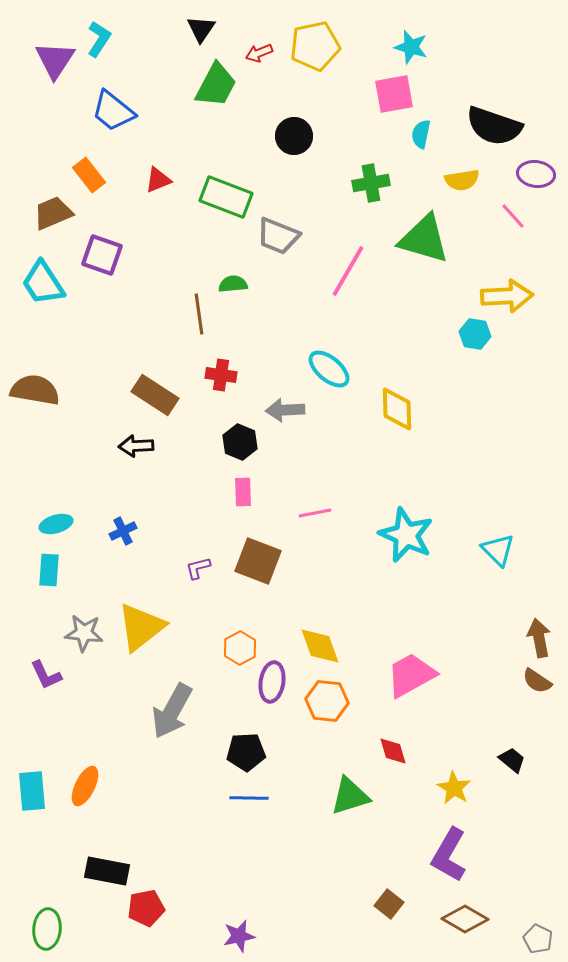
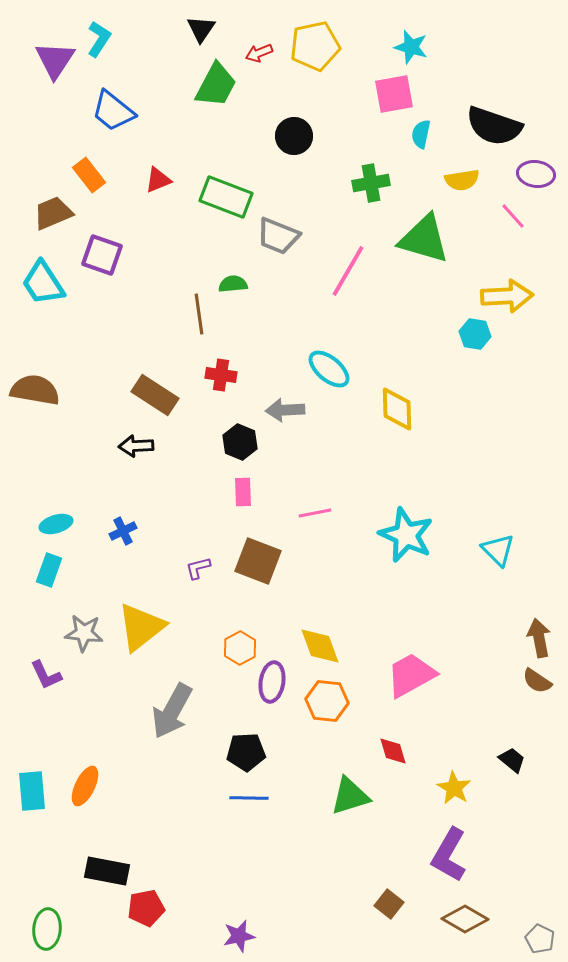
cyan rectangle at (49, 570): rotated 16 degrees clockwise
gray pentagon at (538, 939): moved 2 px right
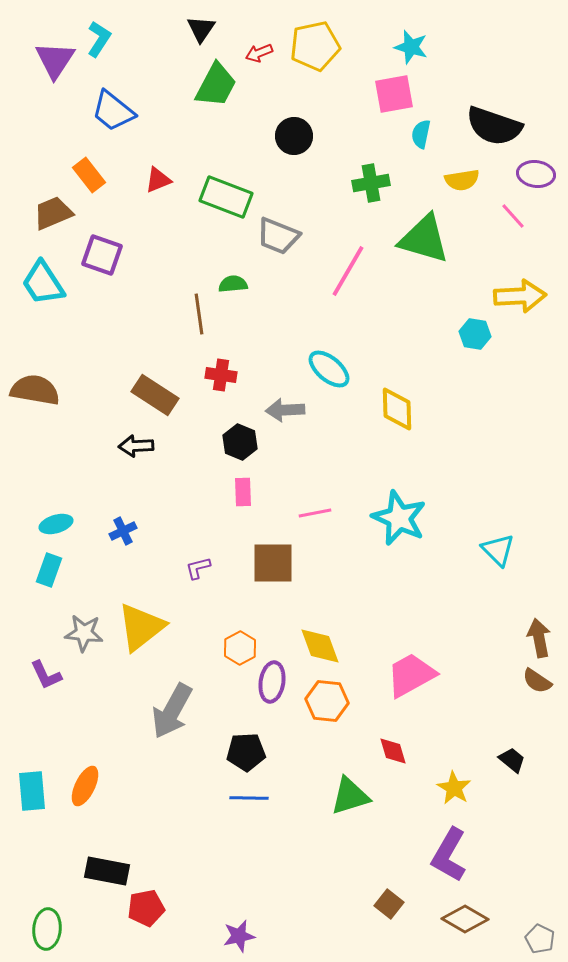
yellow arrow at (507, 296): moved 13 px right
cyan star at (406, 535): moved 7 px left, 17 px up
brown square at (258, 561): moved 15 px right, 2 px down; rotated 21 degrees counterclockwise
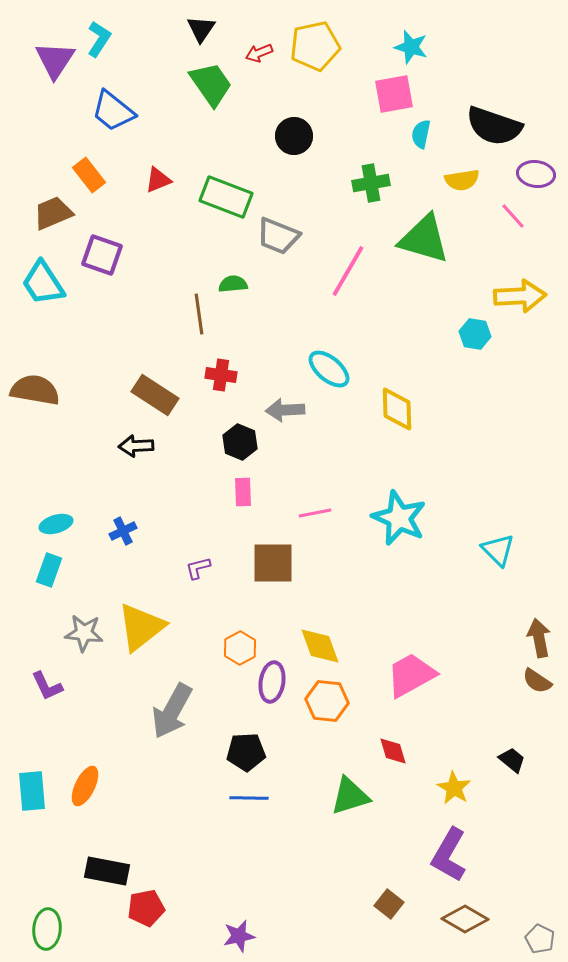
green trapezoid at (216, 85): moved 5 px left, 1 px up; rotated 63 degrees counterclockwise
purple L-shape at (46, 675): moved 1 px right, 11 px down
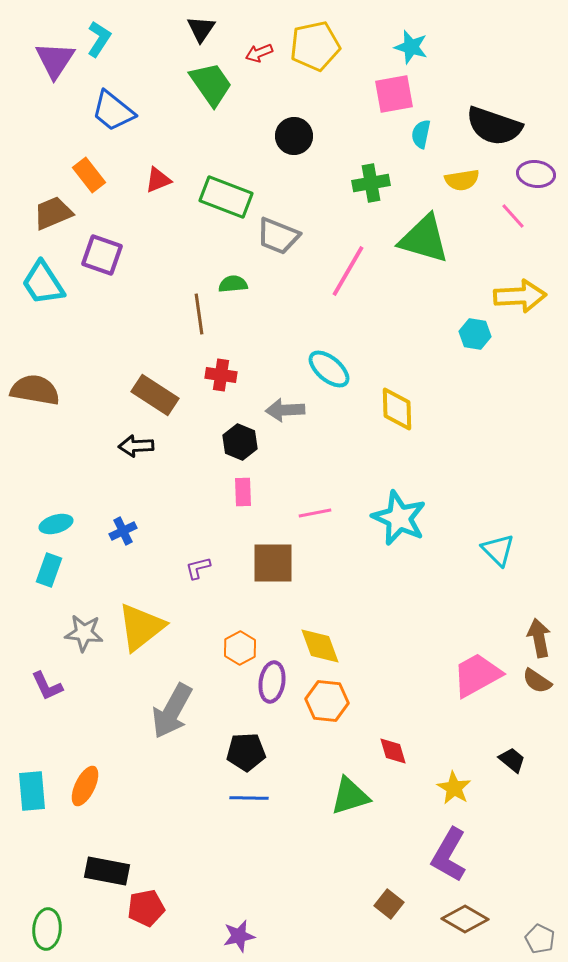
pink trapezoid at (411, 675): moved 66 px right
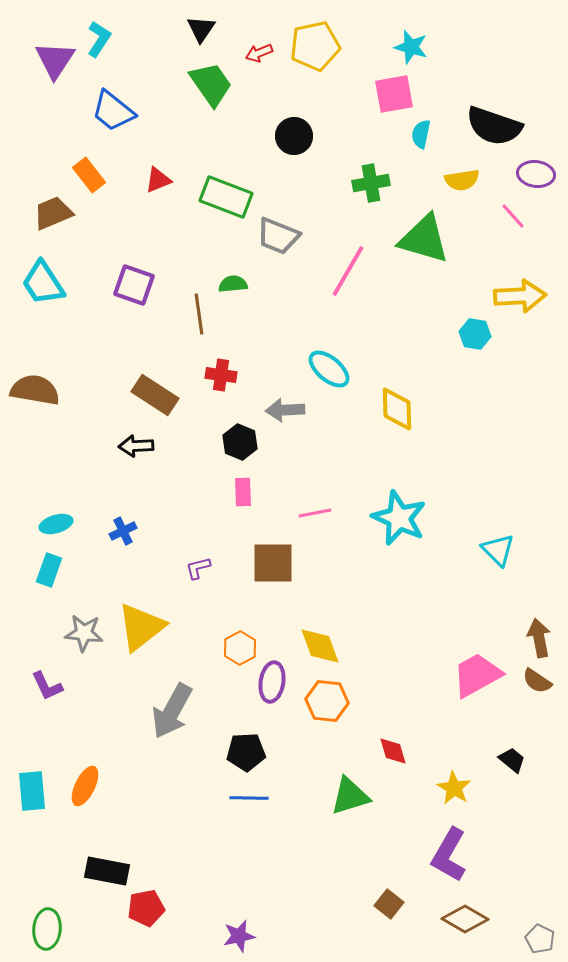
purple square at (102, 255): moved 32 px right, 30 px down
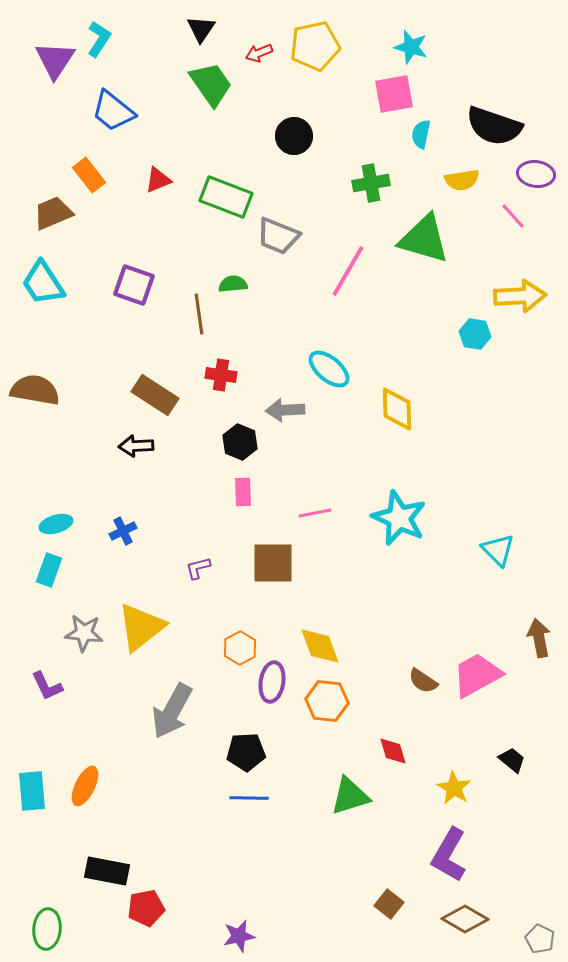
brown semicircle at (537, 681): moved 114 px left
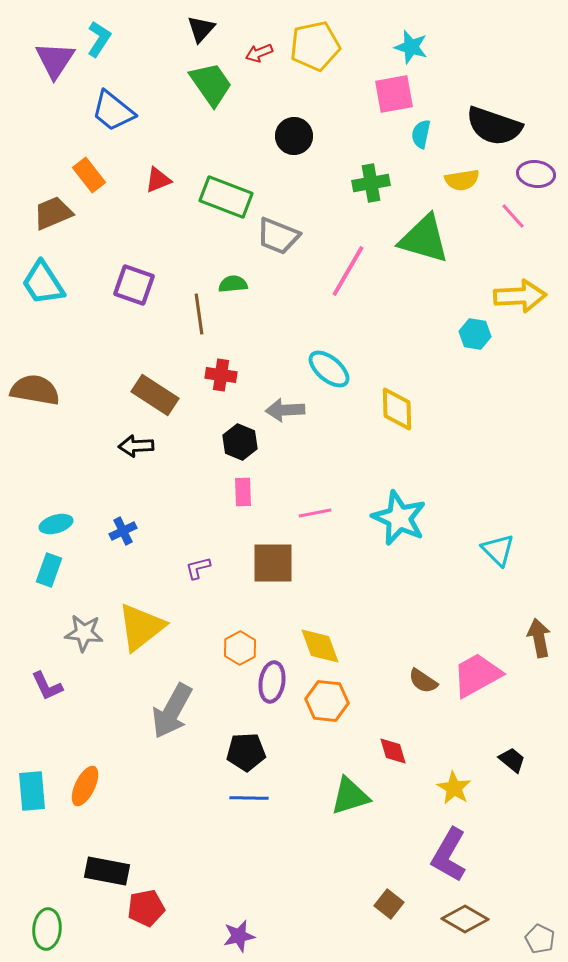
black triangle at (201, 29): rotated 8 degrees clockwise
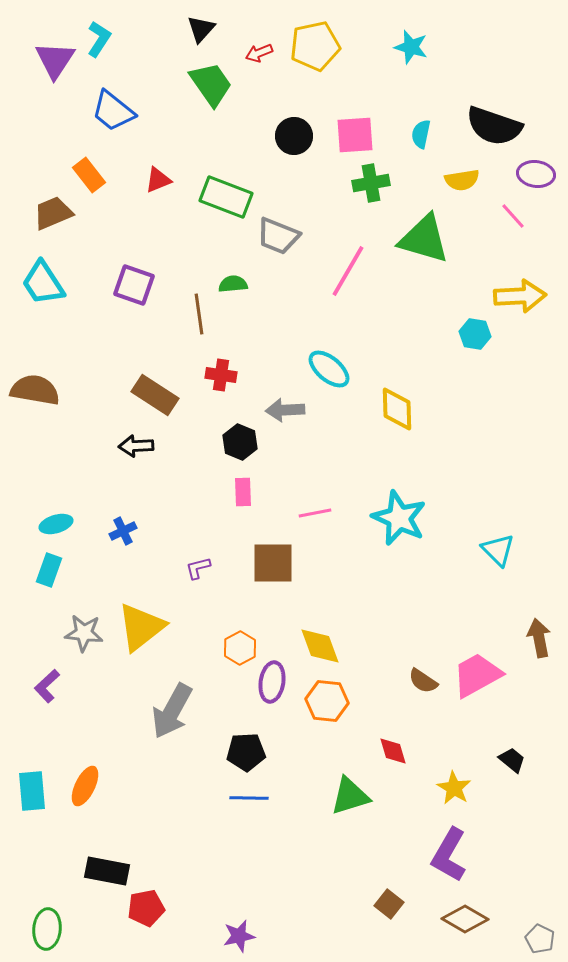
pink square at (394, 94): moved 39 px left, 41 px down; rotated 6 degrees clockwise
purple L-shape at (47, 686): rotated 72 degrees clockwise
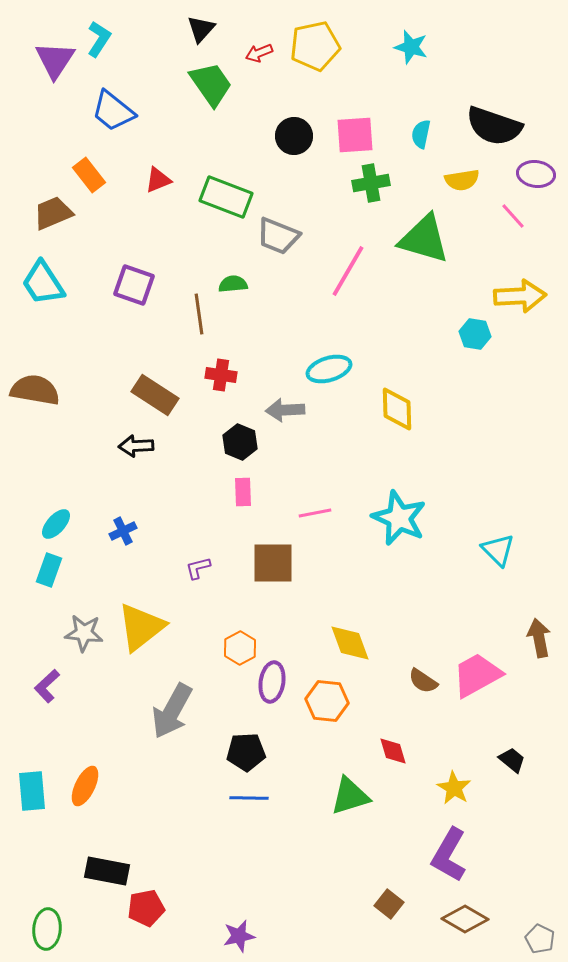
cyan ellipse at (329, 369): rotated 57 degrees counterclockwise
cyan ellipse at (56, 524): rotated 32 degrees counterclockwise
yellow diamond at (320, 646): moved 30 px right, 3 px up
